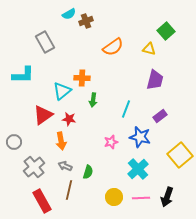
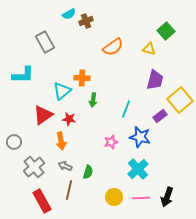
yellow square: moved 55 px up
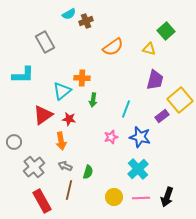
purple rectangle: moved 2 px right
pink star: moved 5 px up
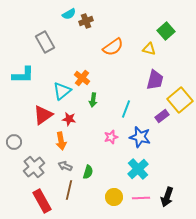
orange cross: rotated 35 degrees clockwise
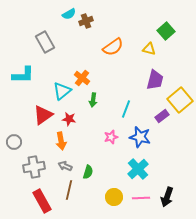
gray cross: rotated 30 degrees clockwise
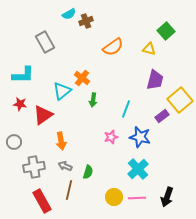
red star: moved 49 px left, 15 px up
pink line: moved 4 px left
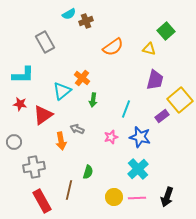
gray arrow: moved 12 px right, 37 px up
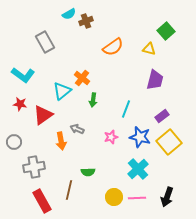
cyan L-shape: rotated 35 degrees clockwise
yellow square: moved 11 px left, 42 px down
green semicircle: rotated 72 degrees clockwise
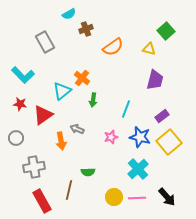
brown cross: moved 8 px down
cyan L-shape: rotated 10 degrees clockwise
gray circle: moved 2 px right, 4 px up
black arrow: rotated 60 degrees counterclockwise
